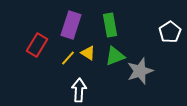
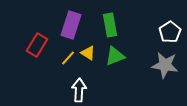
gray star: moved 25 px right, 6 px up; rotated 28 degrees clockwise
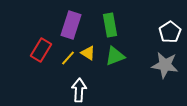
red rectangle: moved 4 px right, 5 px down
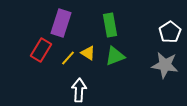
purple rectangle: moved 10 px left, 2 px up
